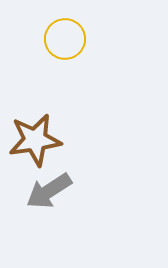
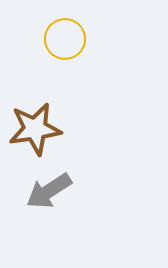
brown star: moved 11 px up
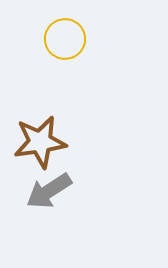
brown star: moved 5 px right, 13 px down
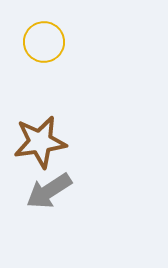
yellow circle: moved 21 px left, 3 px down
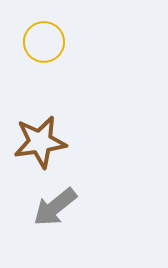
gray arrow: moved 6 px right, 16 px down; rotated 6 degrees counterclockwise
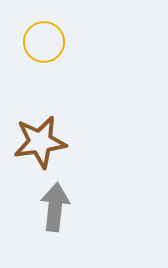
gray arrow: rotated 135 degrees clockwise
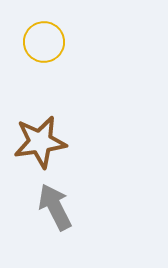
gray arrow: rotated 33 degrees counterclockwise
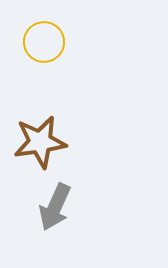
gray arrow: rotated 129 degrees counterclockwise
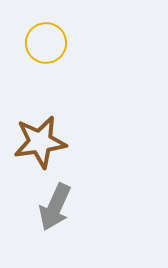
yellow circle: moved 2 px right, 1 px down
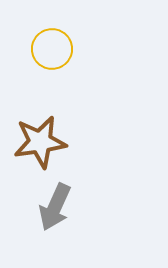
yellow circle: moved 6 px right, 6 px down
